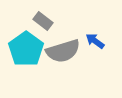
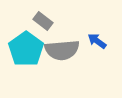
blue arrow: moved 2 px right
gray semicircle: moved 1 px left, 1 px up; rotated 12 degrees clockwise
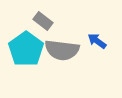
gray semicircle: rotated 12 degrees clockwise
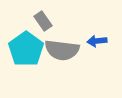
gray rectangle: rotated 18 degrees clockwise
blue arrow: rotated 42 degrees counterclockwise
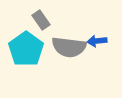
gray rectangle: moved 2 px left, 1 px up
gray semicircle: moved 7 px right, 3 px up
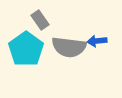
gray rectangle: moved 1 px left
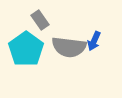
blue arrow: moved 3 px left; rotated 60 degrees counterclockwise
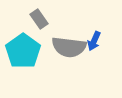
gray rectangle: moved 1 px left, 1 px up
cyan pentagon: moved 3 px left, 2 px down
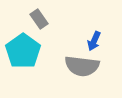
gray semicircle: moved 13 px right, 19 px down
